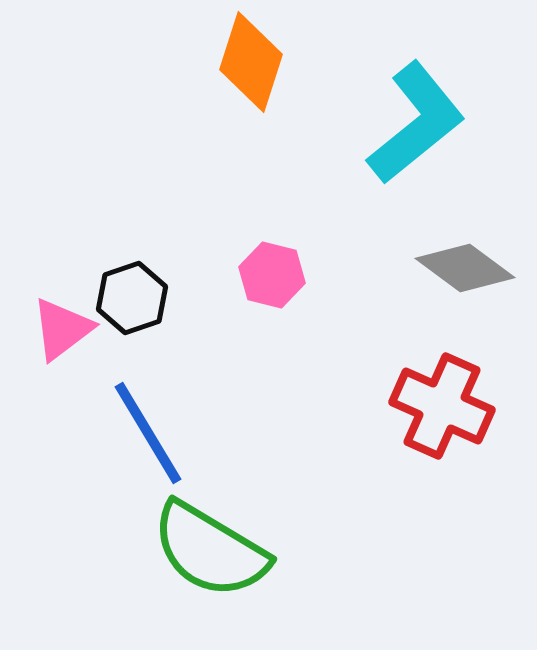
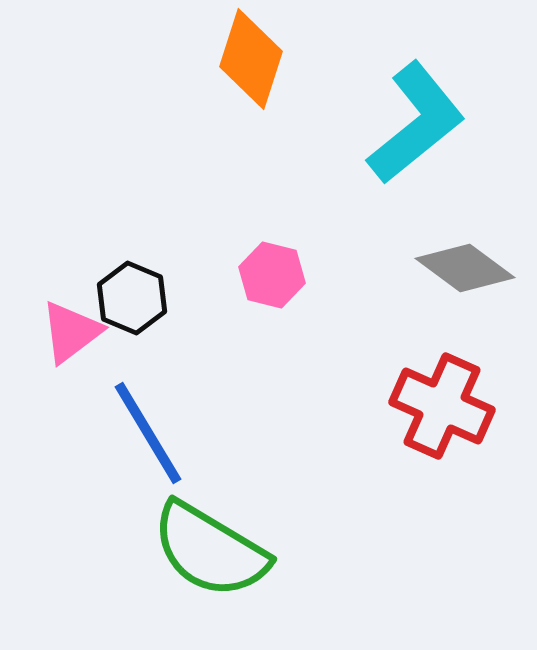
orange diamond: moved 3 px up
black hexagon: rotated 18 degrees counterclockwise
pink triangle: moved 9 px right, 3 px down
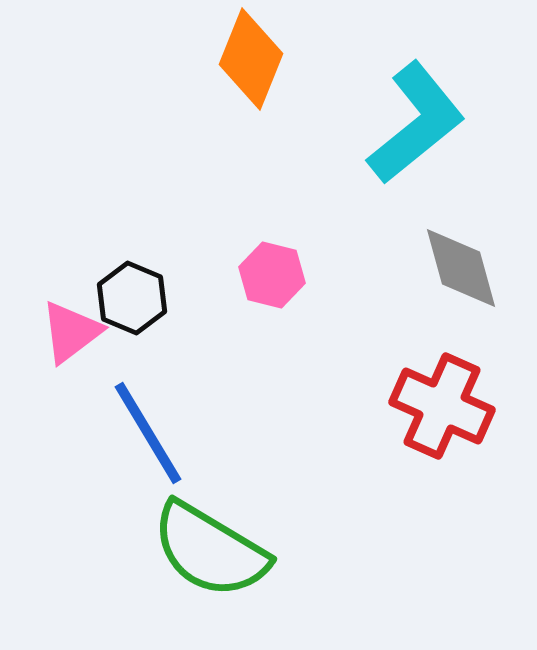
orange diamond: rotated 4 degrees clockwise
gray diamond: moved 4 px left; rotated 38 degrees clockwise
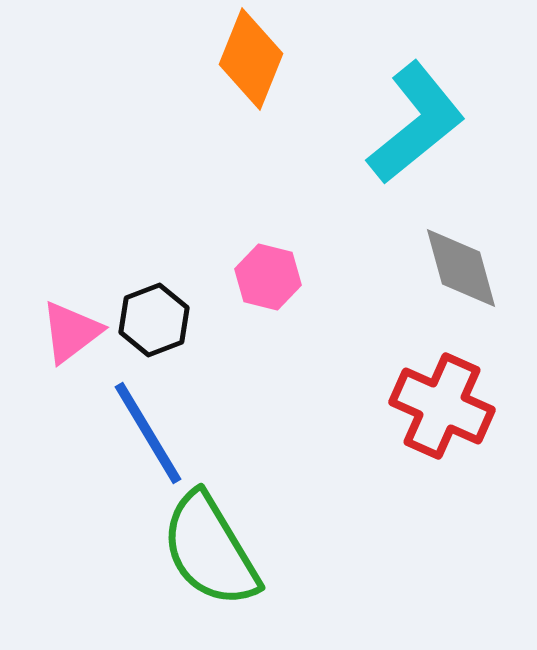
pink hexagon: moved 4 px left, 2 px down
black hexagon: moved 22 px right, 22 px down; rotated 16 degrees clockwise
green semicircle: rotated 28 degrees clockwise
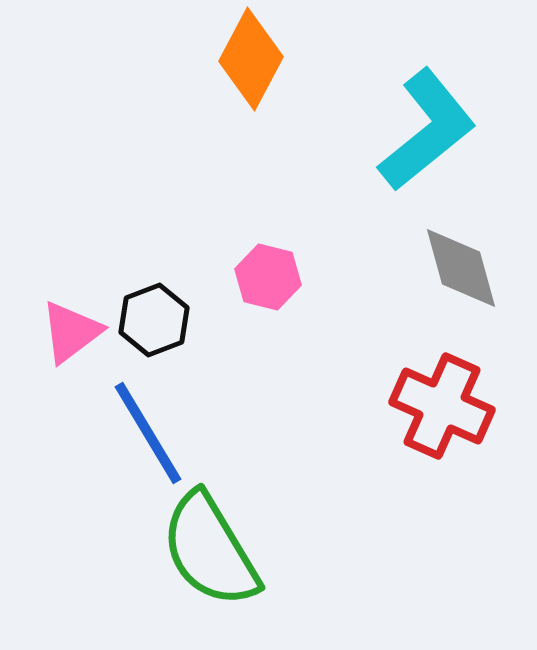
orange diamond: rotated 6 degrees clockwise
cyan L-shape: moved 11 px right, 7 px down
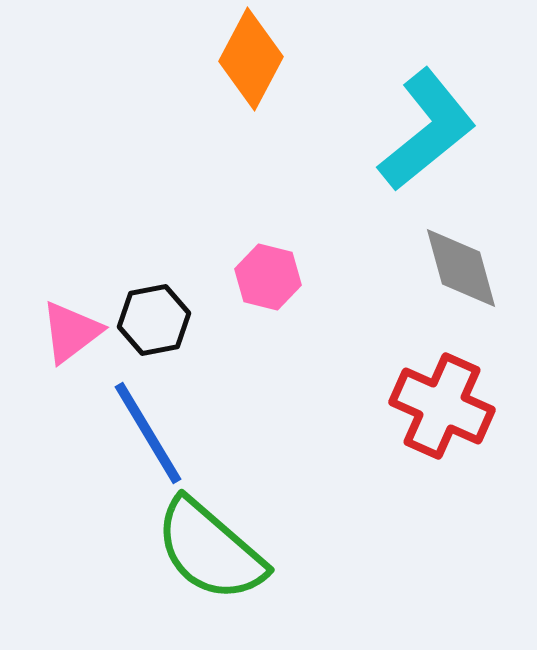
black hexagon: rotated 10 degrees clockwise
green semicircle: rotated 18 degrees counterclockwise
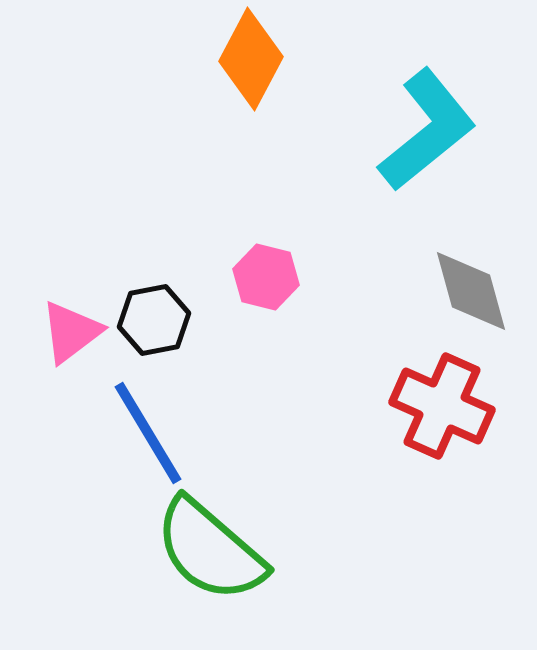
gray diamond: moved 10 px right, 23 px down
pink hexagon: moved 2 px left
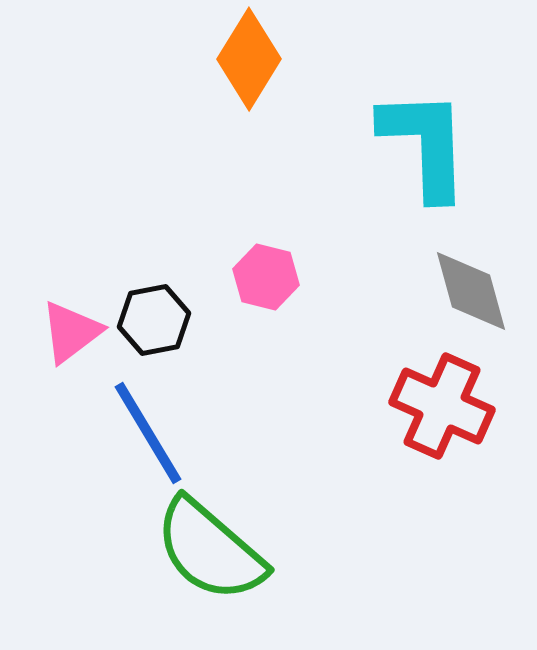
orange diamond: moved 2 px left; rotated 4 degrees clockwise
cyan L-shape: moved 2 px left, 14 px down; rotated 53 degrees counterclockwise
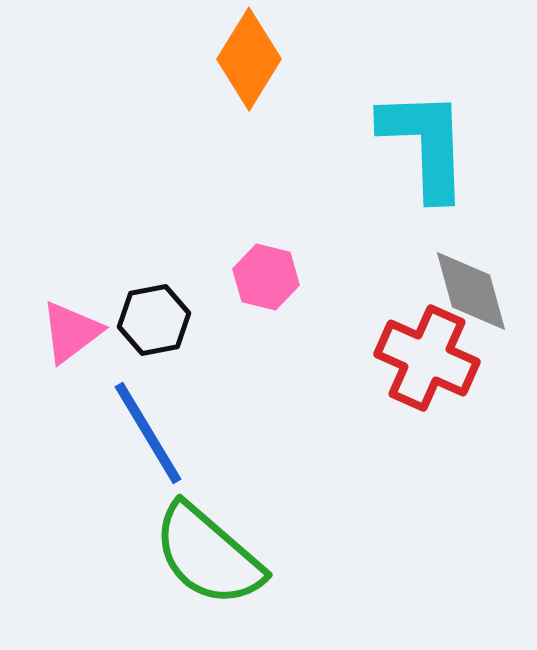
red cross: moved 15 px left, 48 px up
green semicircle: moved 2 px left, 5 px down
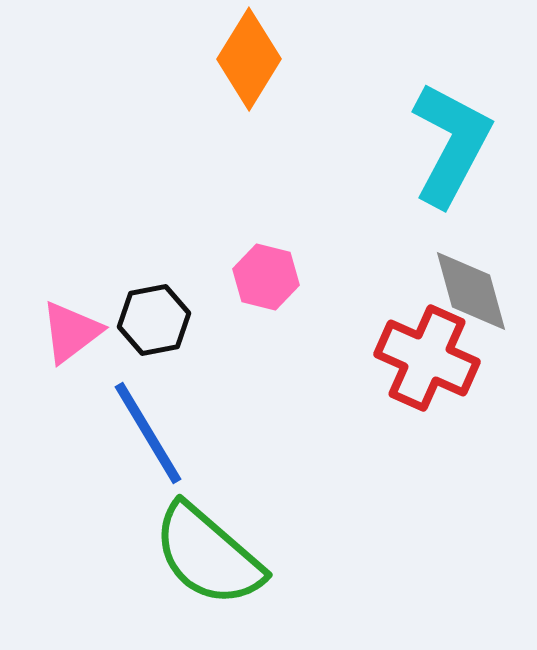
cyan L-shape: moved 26 px right; rotated 30 degrees clockwise
